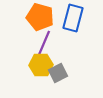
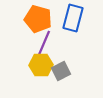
orange pentagon: moved 2 px left, 2 px down
gray square: moved 3 px right, 2 px up
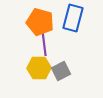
orange pentagon: moved 2 px right, 3 px down
purple line: rotated 30 degrees counterclockwise
yellow hexagon: moved 2 px left, 3 px down
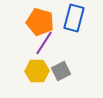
blue rectangle: moved 1 px right
purple line: rotated 40 degrees clockwise
yellow hexagon: moved 2 px left, 3 px down
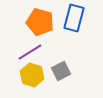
purple line: moved 14 px left, 9 px down; rotated 25 degrees clockwise
yellow hexagon: moved 5 px left, 4 px down; rotated 20 degrees clockwise
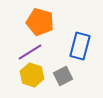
blue rectangle: moved 6 px right, 28 px down
gray square: moved 2 px right, 5 px down
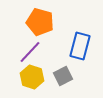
purple line: rotated 15 degrees counterclockwise
yellow hexagon: moved 2 px down
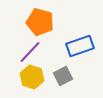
blue rectangle: rotated 56 degrees clockwise
